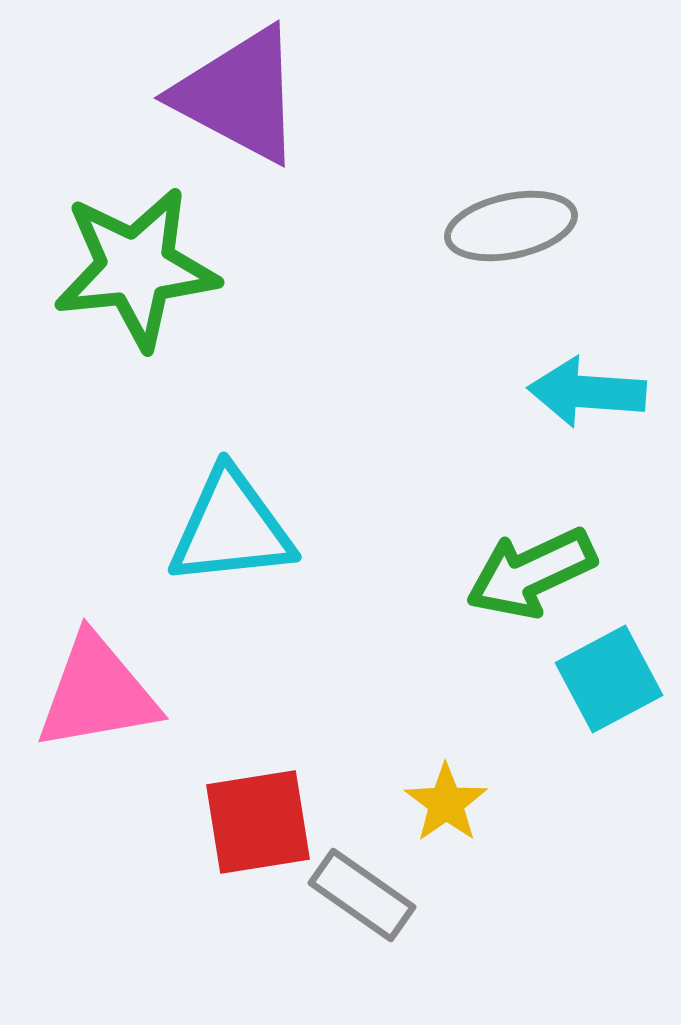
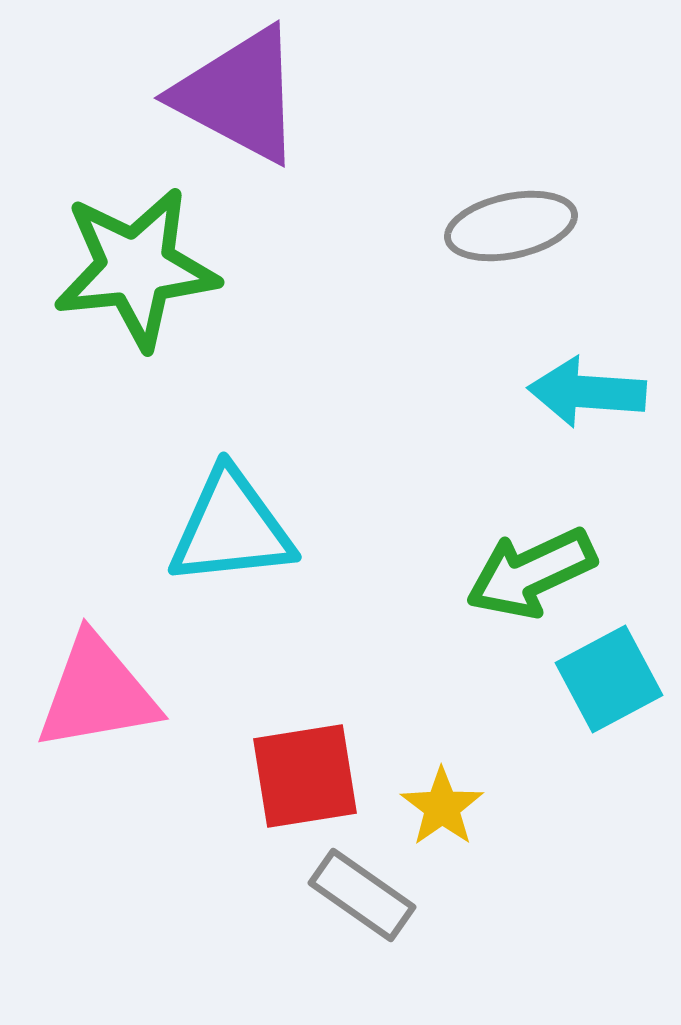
yellow star: moved 4 px left, 4 px down
red square: moved 47 px right, 46 px up
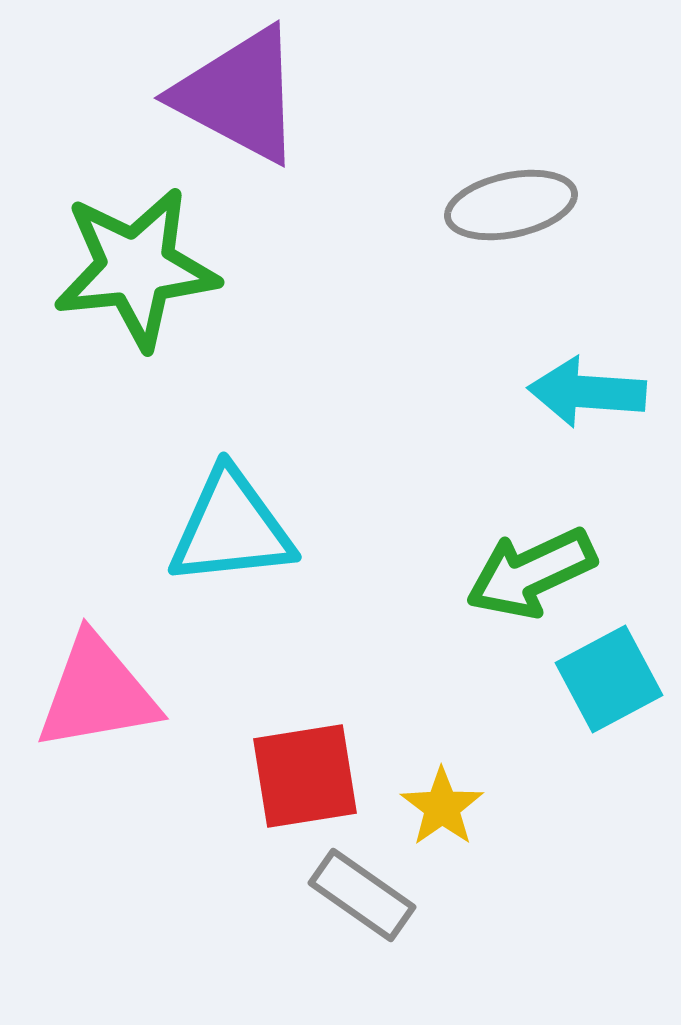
gray ellipse: moved 21 px up
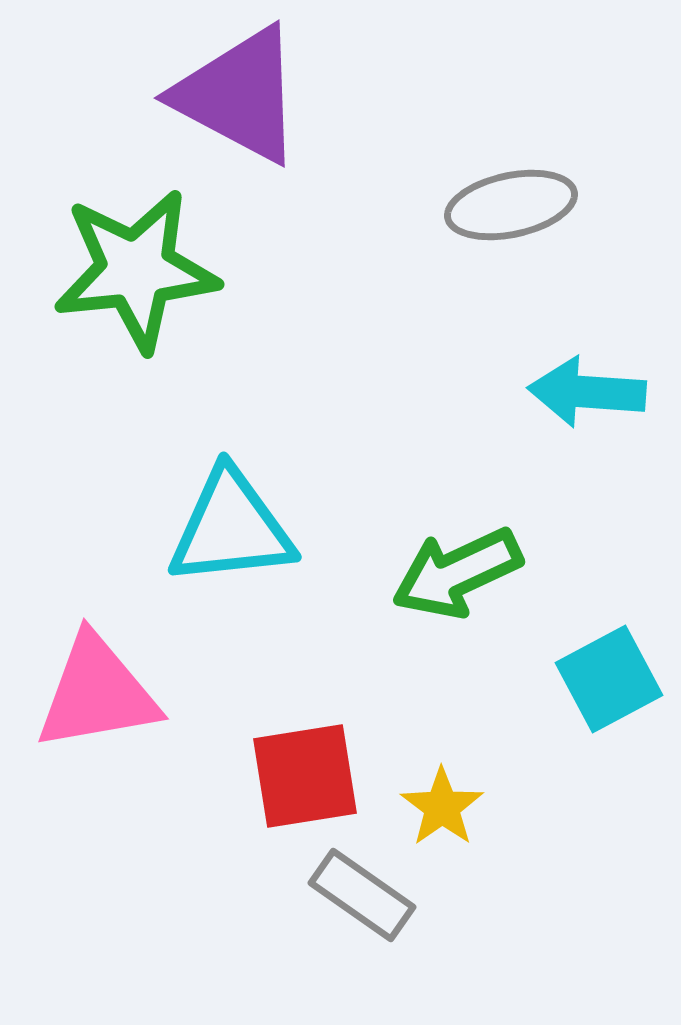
green star: moved 2 px down
green arrow: moved 74 px left
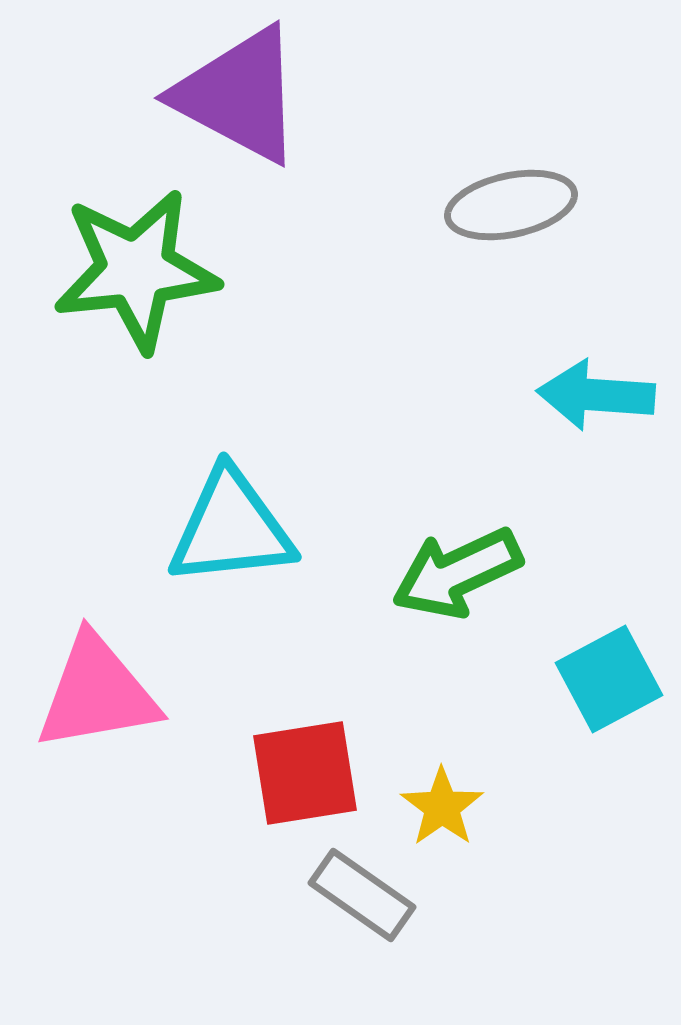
cyan arrow: moved 9 px right, 3 px down
red square: moved 3 px up
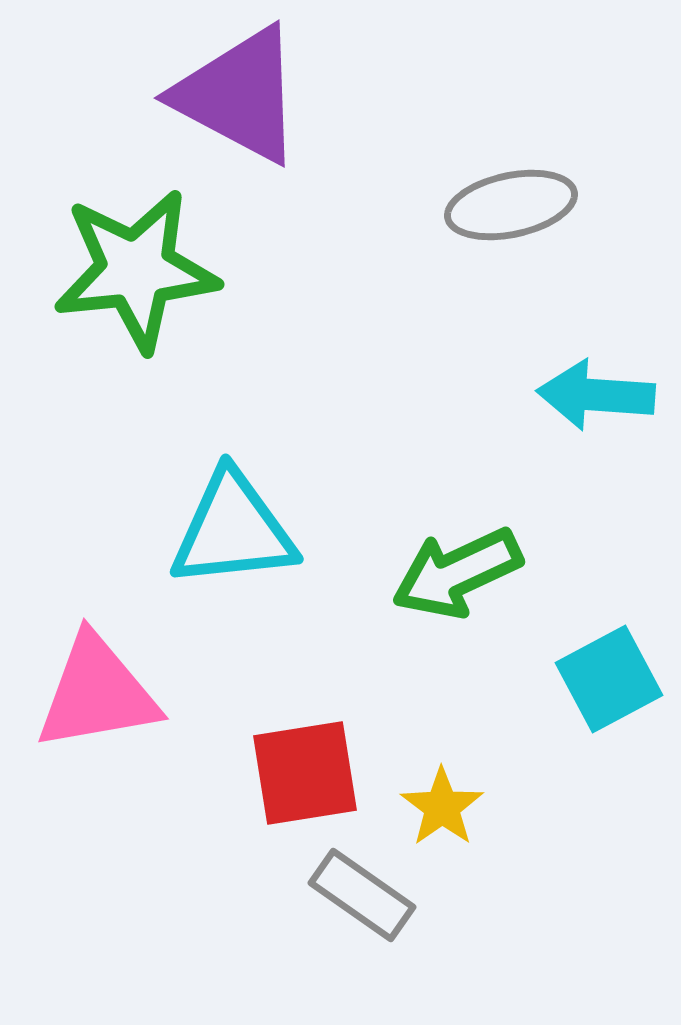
cyan triangle: moved 2 px right, 2 px down
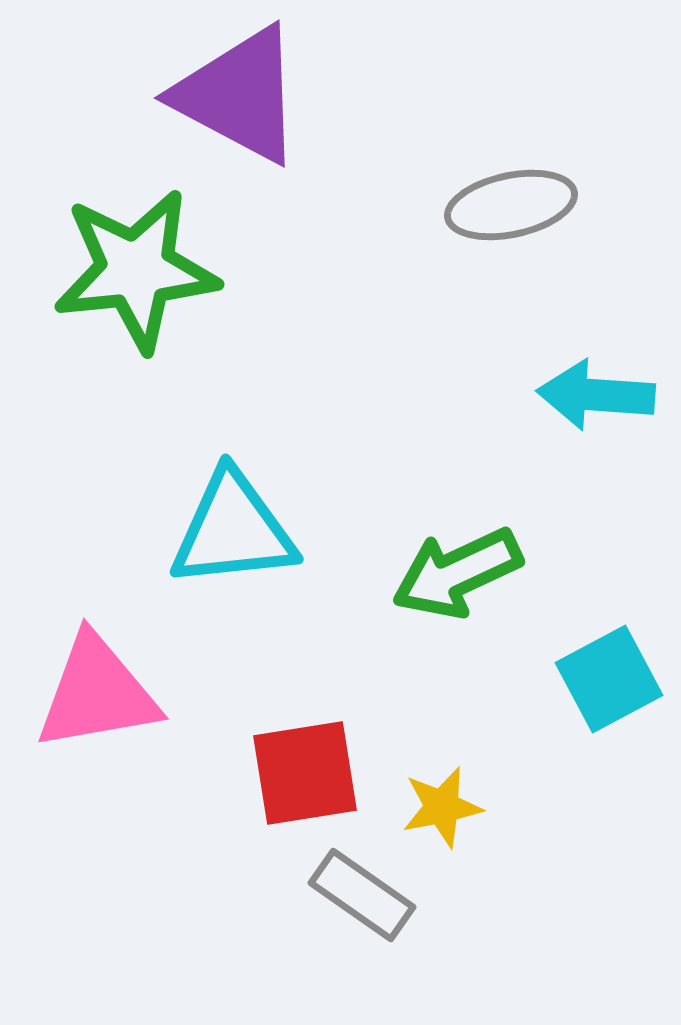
yellow star: rotated 24 degrees clockwise
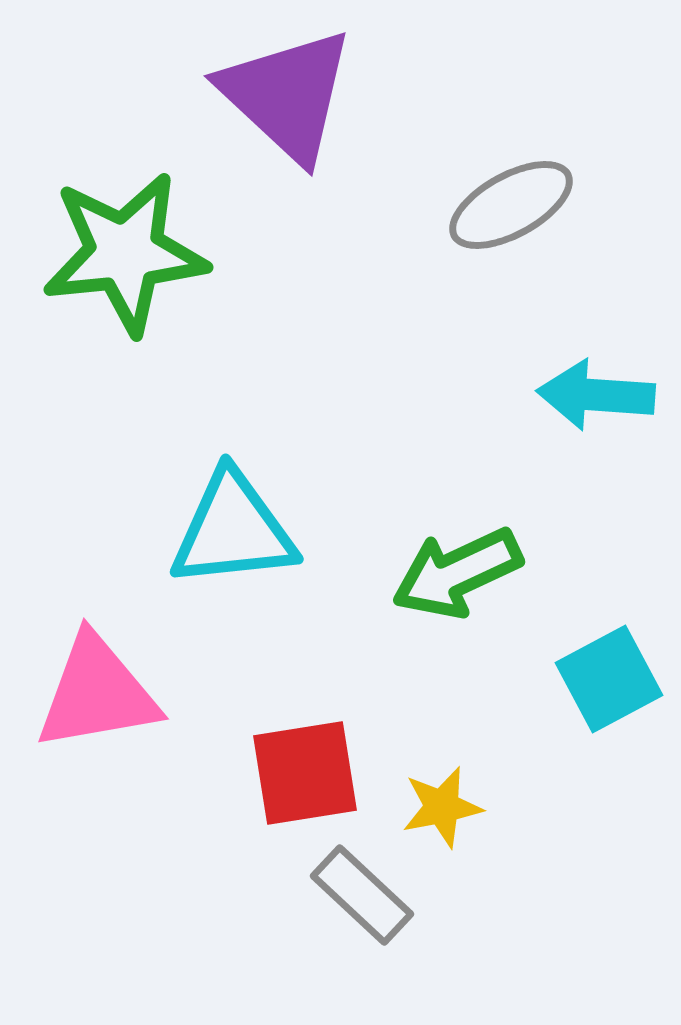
purple triangle: moved 48 px right; rotated 15 degrees clockwise
gray ellipse: rotated 17 degrees counterclockwise
green star: moved 11 px left, 17 px up
gray rectangle: rotated 8 degrees clockwise
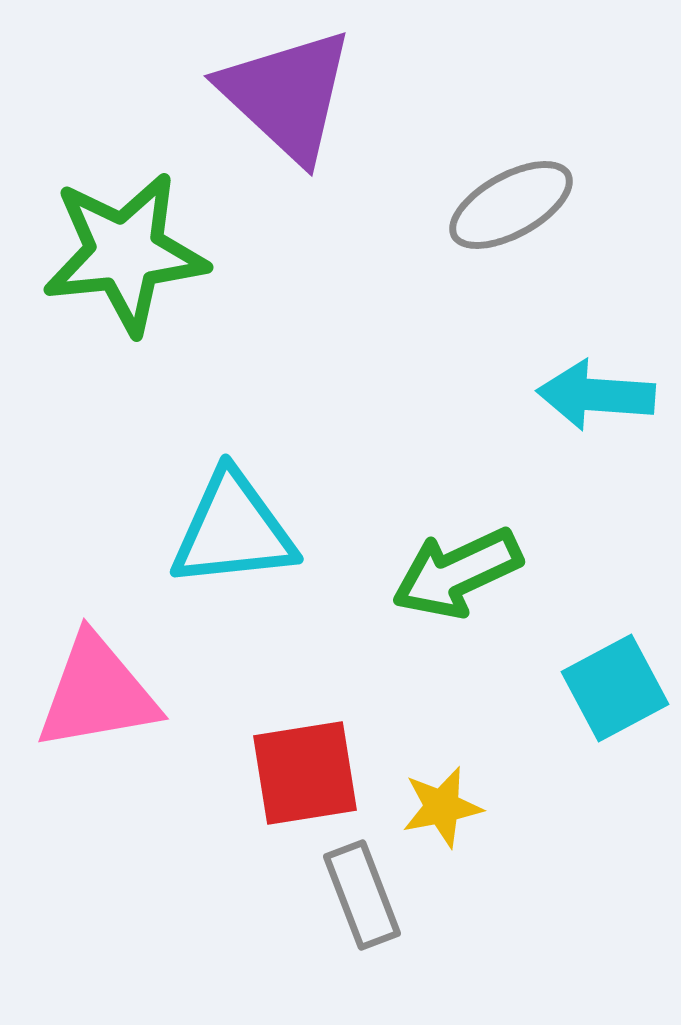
cyan square: moved 6 px right, 9 px down
gray rectangle: rotated 26 degrees clockwise
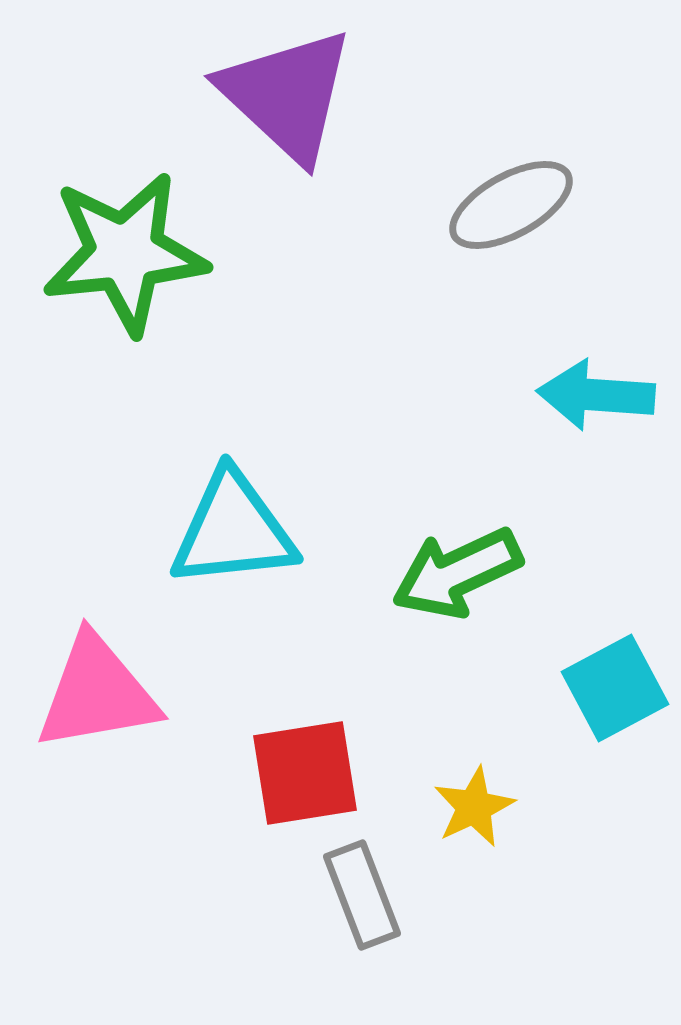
yellow star: moved 32 px right; rotated 14 degrees counterclockwise
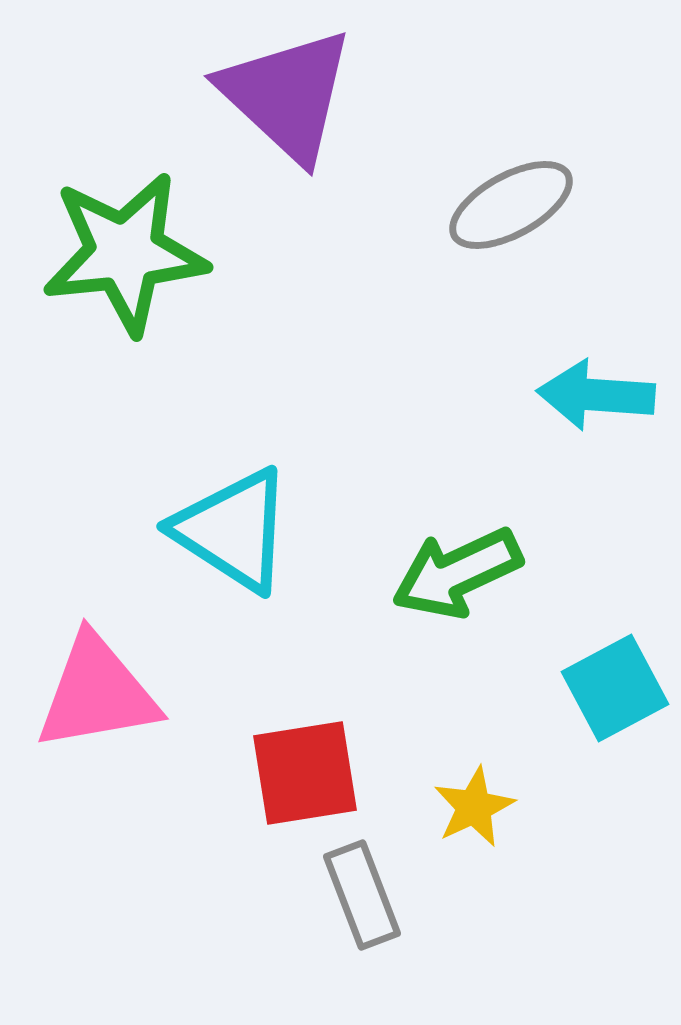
cyan triangle: rotated 39 degrees clockwise
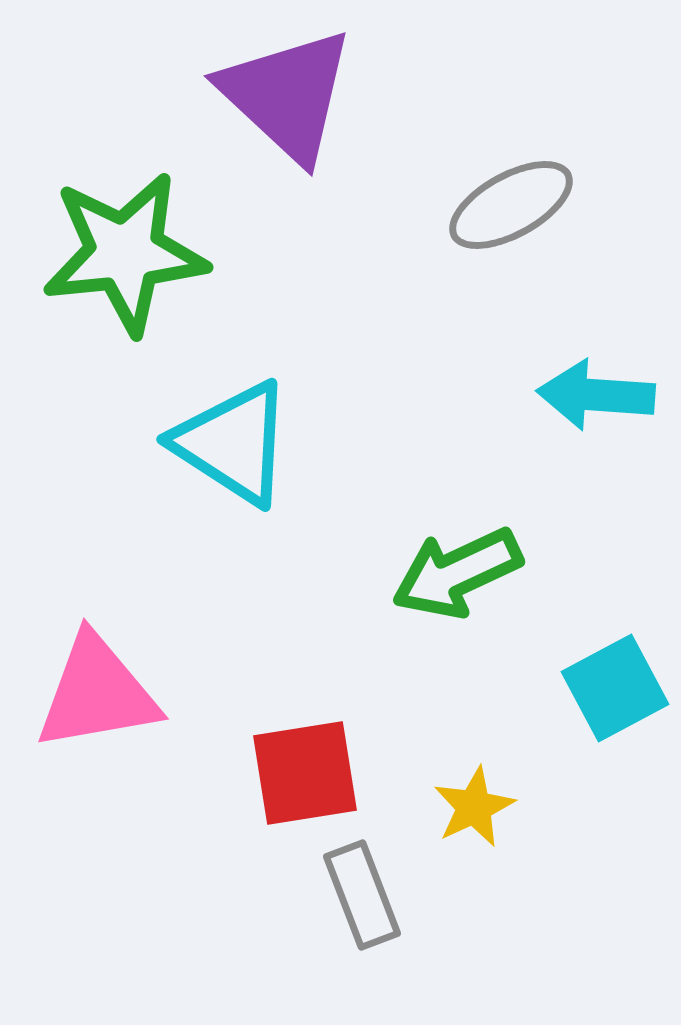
cyan triangle: moved 87 px up
